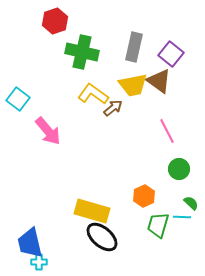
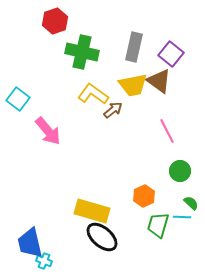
brown arrow: moved 2 px down
green circle: moved 1 px right, 2 px down
cyan cross: moved 5 px right, 1 px up; rotated 21 degrees clockwise
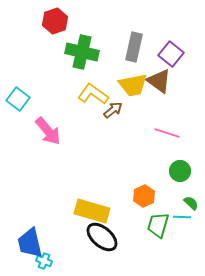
pink line: moved 2 px down; rotated 45 degrees counterclockwise
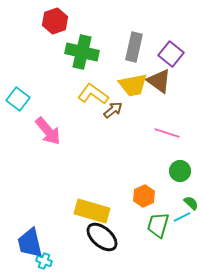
cyan line: rotated 30 degrees counterclockwise
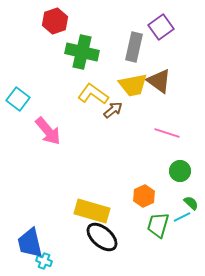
purple square: moved 10 px left, 27 px up; rotated 15 degrees clockwise
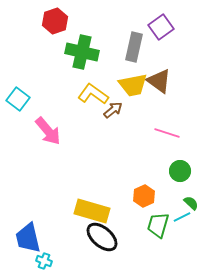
blue trapezoid: moved 2 px left, 5 px up
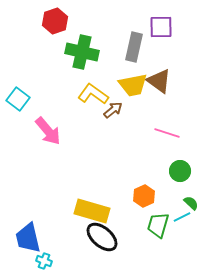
purple square: rotated 35 degrees clockwise
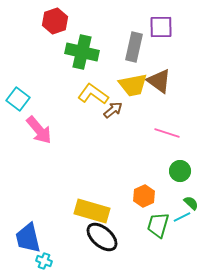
pink arrow: moved 9 px left, 1 px up
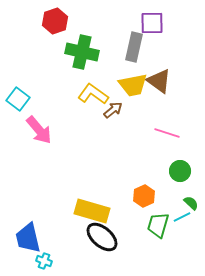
purple square: moved 9 px left, 4 px up
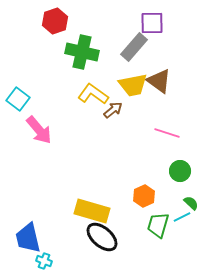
gray rectangle: rotated 28 degrees clockwise
